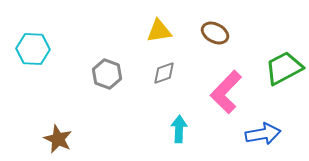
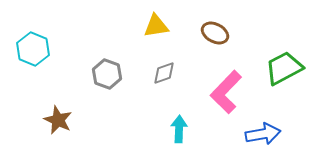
yellow triangle: moved 3 px left, 5 px up
cyan hexagon: rotated 20 degrees clockwise
brown star: moved 19 px up
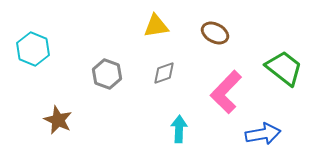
green trapezoid: rotated 66 degrees clockwise
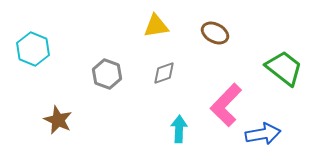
pink L-shape: moved 13 px down
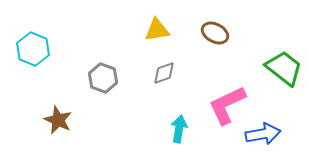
yellow triangle: moved 1 px right, 4 px down
gray hexagon: moved 4 px left, 4 px down
pink L-shape: moved 1 px right; rotated 21 degrees clockwise
cyan arrow: rotated 8 degrees clockwise
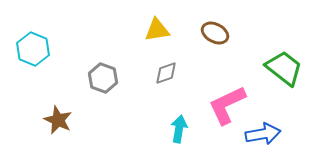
gray diamond: moved 2 px right
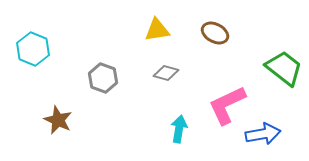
gray diamond: rotated 35 degrees clockwise
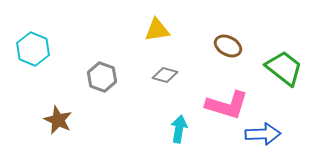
brown ellipse: moved 13 px right, 13 px down
gray diamond: moved 1 px left, 2 px down
gray hexagon: moved 1 px left, 1 px up
pink L-shape: rotated 138 degrees counterclockwise
blue arrow: rotated 8 degrees clockwise
